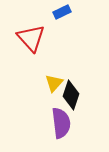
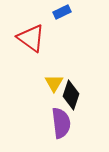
red triangle: rotated 12 degrees counterclockwise
yellow triangle: rotated 12 degrees counterclockwise
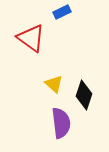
yellow triangle: moved 1 px down; rotated 18 degrees counterclockwise
black diamond: moved 13 px right
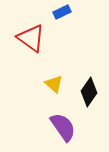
black diamond: moved 5 px right, 3 px up; rotated 16 degrees clockwise
purple semicircle: moved 2 px right, 4 px down; rotated 28 degrees counterclockwise
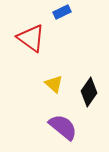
purple semicircle: rotated 16 degrees counterclockwise
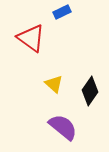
black diamond: moved 1 px right, 1 px up
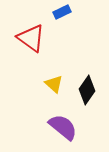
black diamond: moved 3 px left, 1 px up
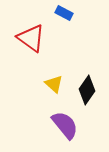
blue rectangle: moved 2 px right, 1 px down; rotated 54 degrees clockwise
purple semicircle: moved 2 px right, 2 px up; rotated 12 degrees clockwise
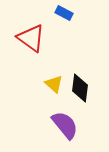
black diamond: moved 7 px left, 2 px up; rotated 28 degrees counterclockwise
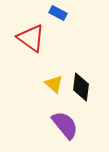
blue rectangle: moved 6 px left
black diamond: moved 1 px right, 1 px up
